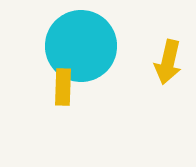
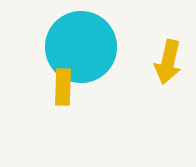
cyan circle: moved 1 px down
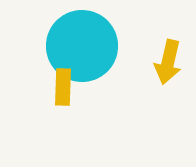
cyan circle: moved 1 px right, 1 px up
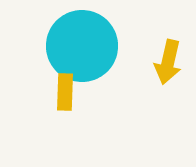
yellow rectangle: moved 2 px right, 5 px down
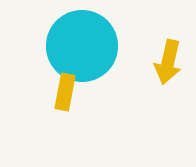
yellow rectangle: rotated 9 degrees clockwise
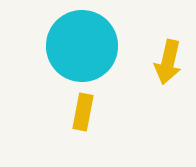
yellow rectangle: moved 18 px right, 20 px down
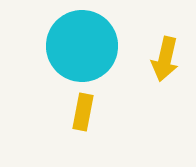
yellow arrow: moved 3 px left, 3 px up
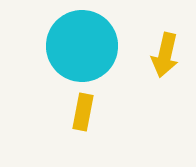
yellow arrow: moved 4 px up
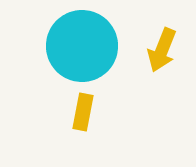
yellow arrow: moved 3 px left, 5 px up; rotated 9 degrees clockwise
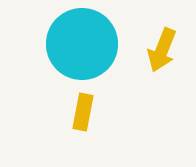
cyan circle: moved 2 px up
